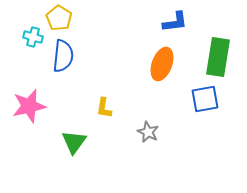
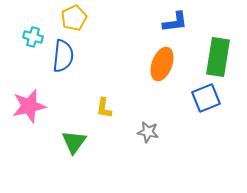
yellow pentagon: moved 15 px right; rotated 15 degrees clockwise
blue square: moved 1 px right, 1 px up; rotated 12 degrees counterclockwise
gray star: rotated 15 degrees counterclockwise
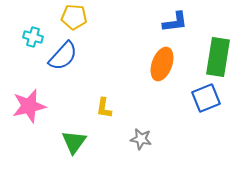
yellow pentagon: moved 1 px up; rotated 30 degrees clockwise
blue semicircle: rotated 36 degrees clockwise
gray star: moved 7 px left, 7 px down
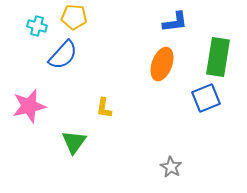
cyan cross: moved 4 px right, 11 px up
blue semicircle: moved 1 px up
gray star: moved 30 px right, 28 px down; rotated 20 degrees clockwise
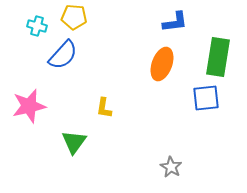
blue square: rotated 16 degrees clockwise
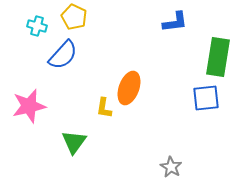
yellow pentagon: rotated 20 degrees clockwise
orange ellipse: moved 33 px left, 24 px down
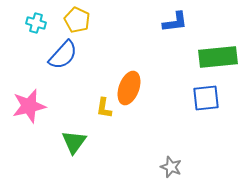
yellow pentagon: moved 3 px right, 3 px down
cyan cross: moved 1 px left, 3 px up
green rectangle: rotated 75 degrees clockwise
gray star: rotated 10 degrees counterclockwise
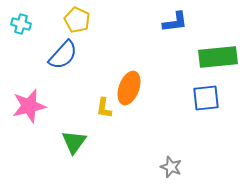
cyan cross: moved 15 px left, 1 px down
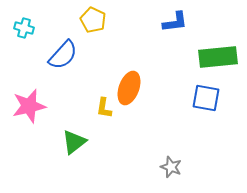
yellow pentagon: moved 16 px right
cyan cross: moved 3 px right, 4 px down
blue square: rotated 16 degrees clockwise
green triangle: rotated 16 degrees clockwise
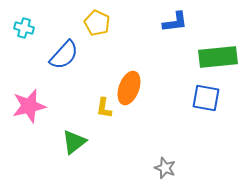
yellow pentagon: moved 4 px right, 3 px down
blue semicircle: moved 1 px right
gray star: moved 6 px left, 1 px down
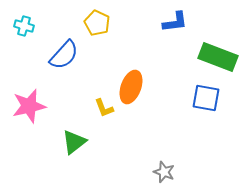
cyan cross: moved 2 px up
green rectangle: rotated 27 degrees clockwise
orange ellipse: moved 2 px right, 1 px up
yellow L-shape: rotated 30 degrees counterclockwise
gray star: moved 1 px left, 4 px down
